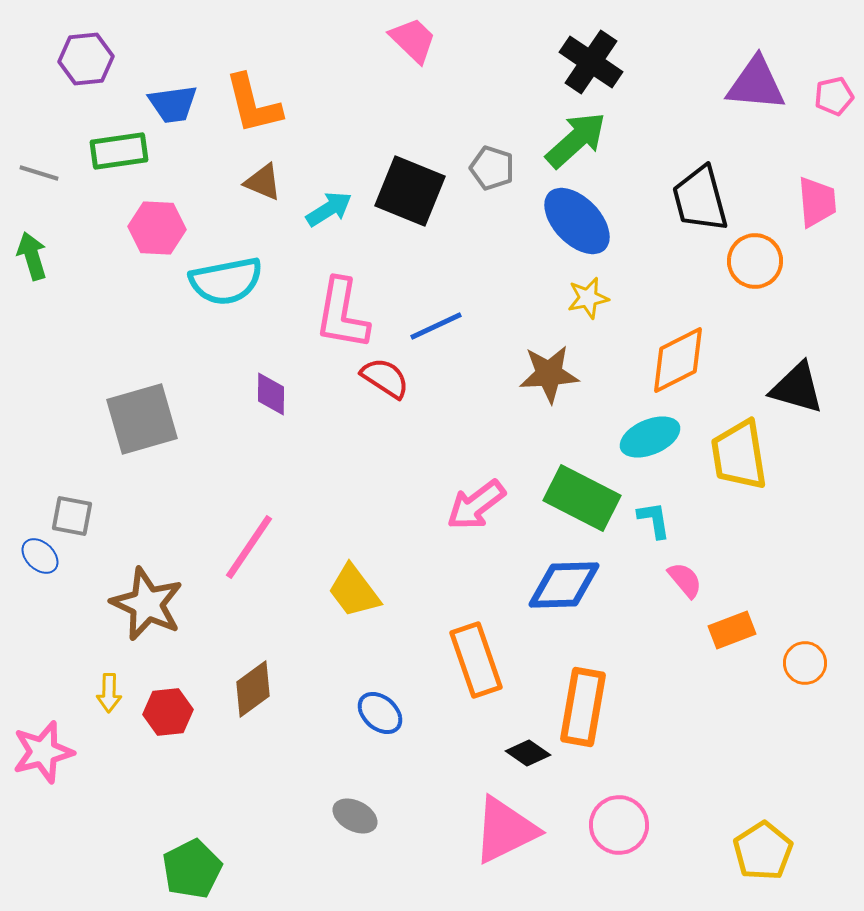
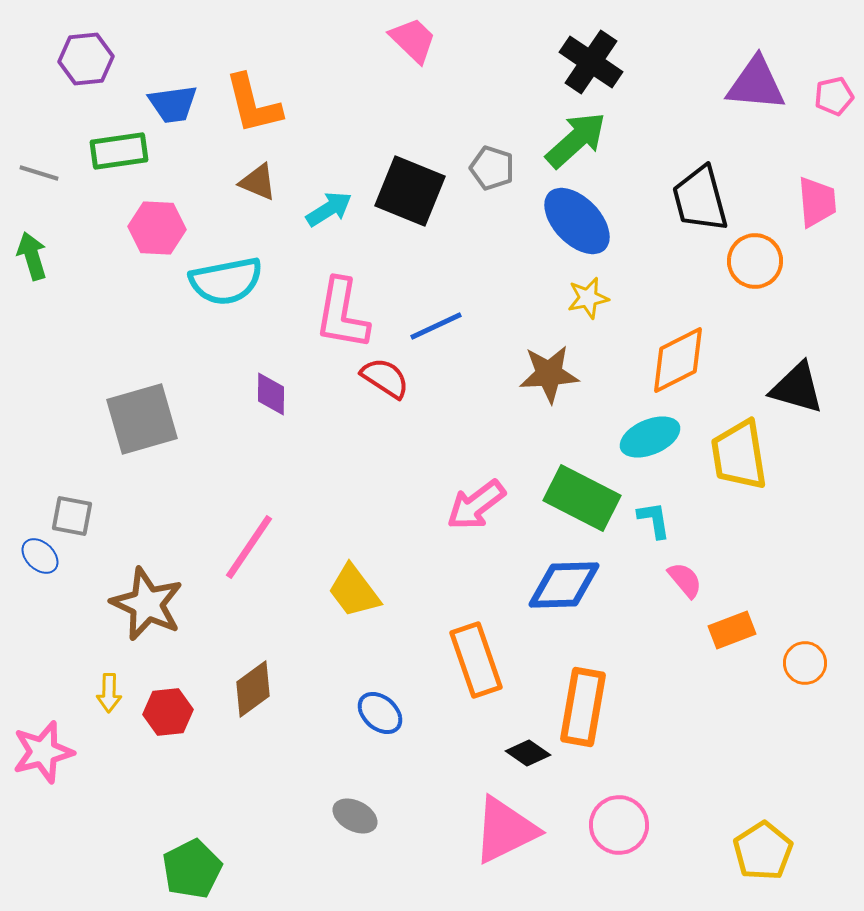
brown triangle at (263, 182): moved 5 px left
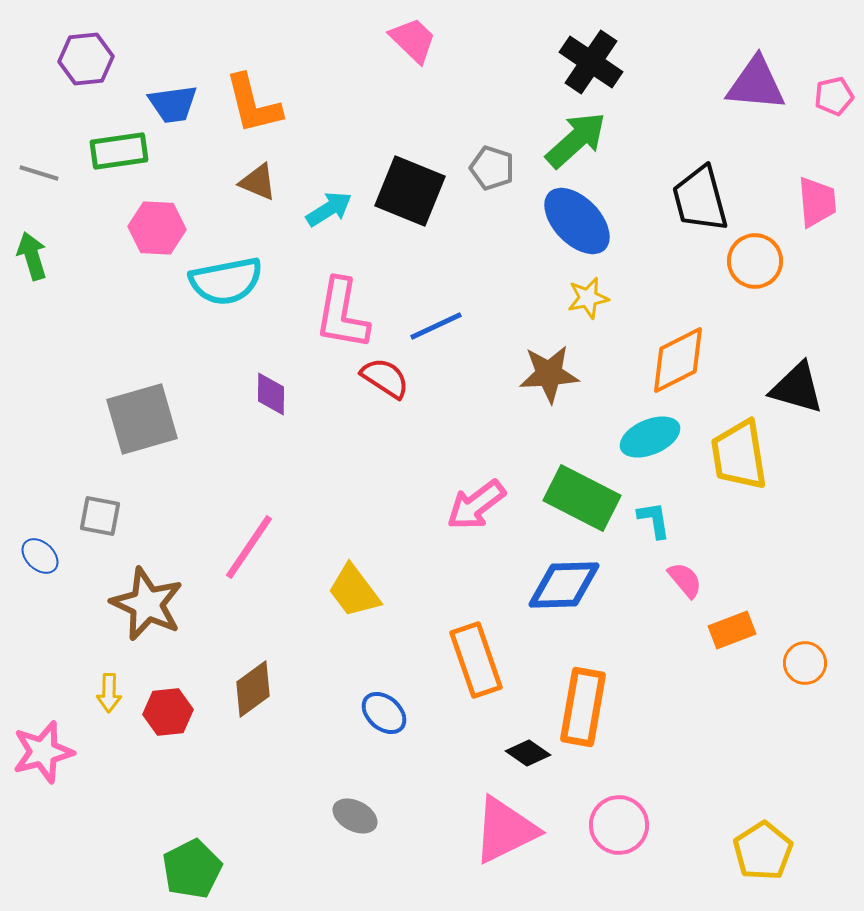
gray square at (72, 516): moved 28 px right
blue ellipse at (380, 713): moved 4 px right
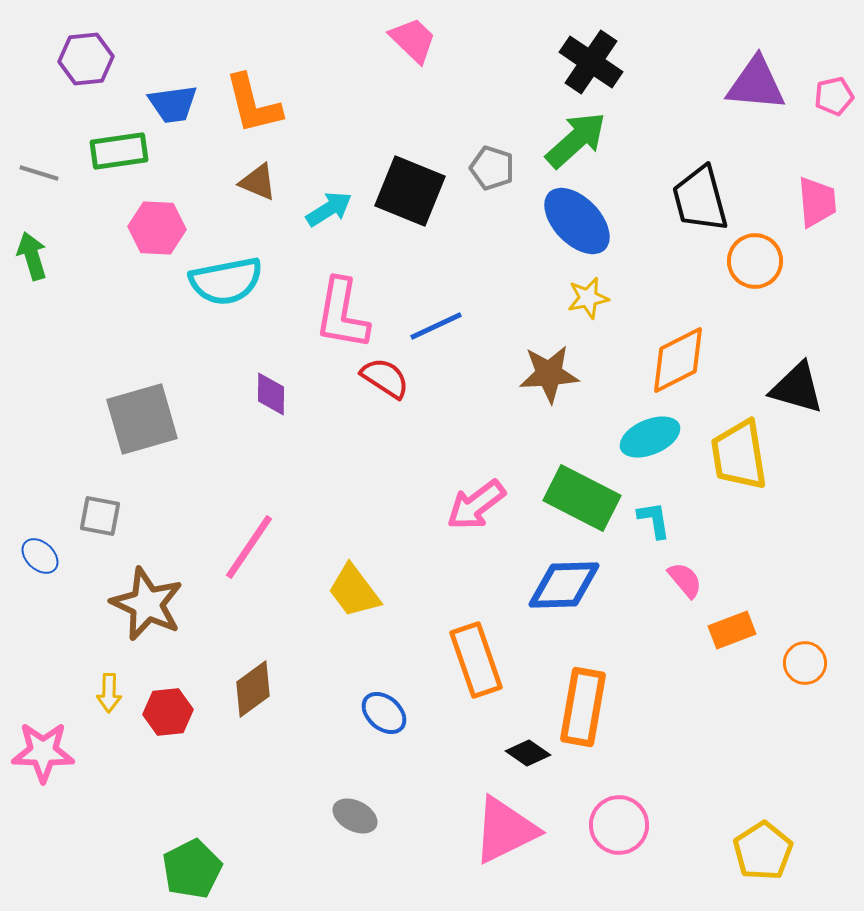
pink star at (43, 752): rotated 16 degrees clockwise
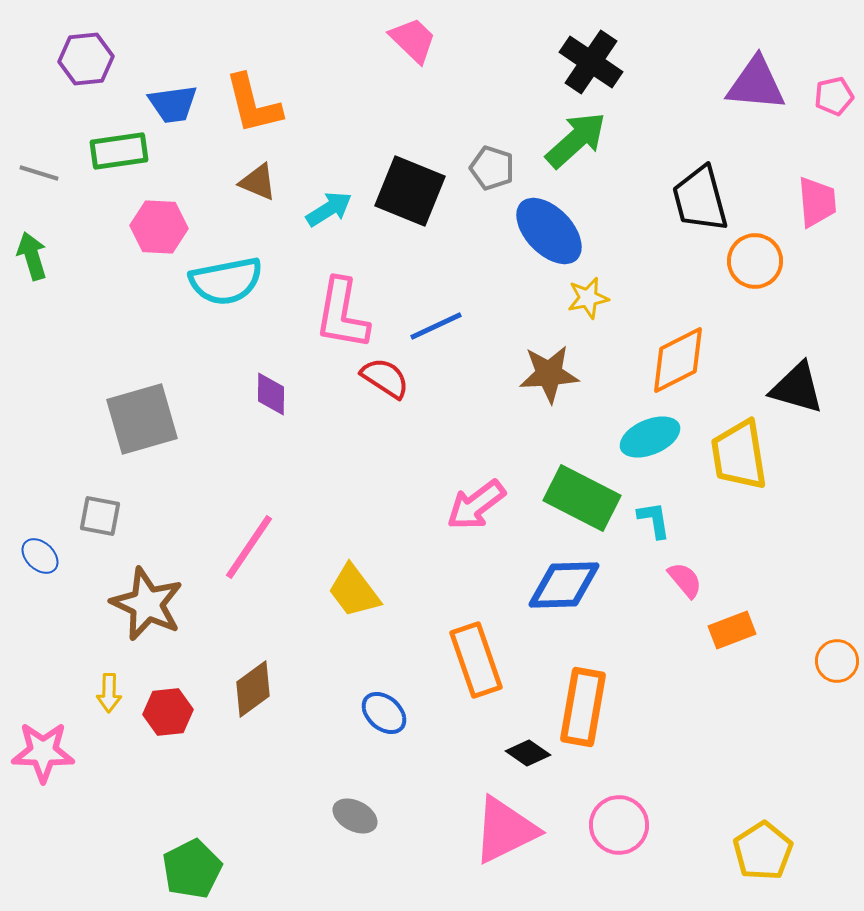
blue ellipse at (577, 221): moved 28 px left, 10 px down
pink hexagon at (157, 228): moved 2 px right, 1 px up
orange circle at (805, 663): moved 32 px right, 2 px up
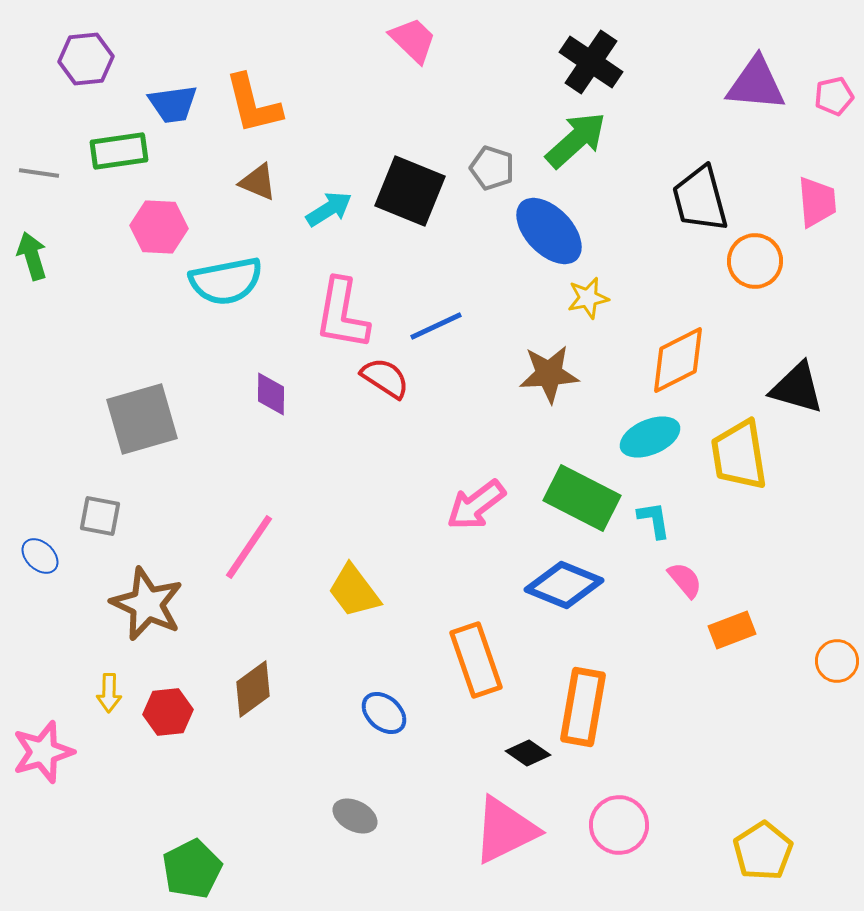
gray line at (39, 173): rotated 9 degrees counterclockwise
blue diamond at (564, 585): rotated 24 degrees clockwise
pink star at (43, 752): rotated 18 degrees counterclockwise
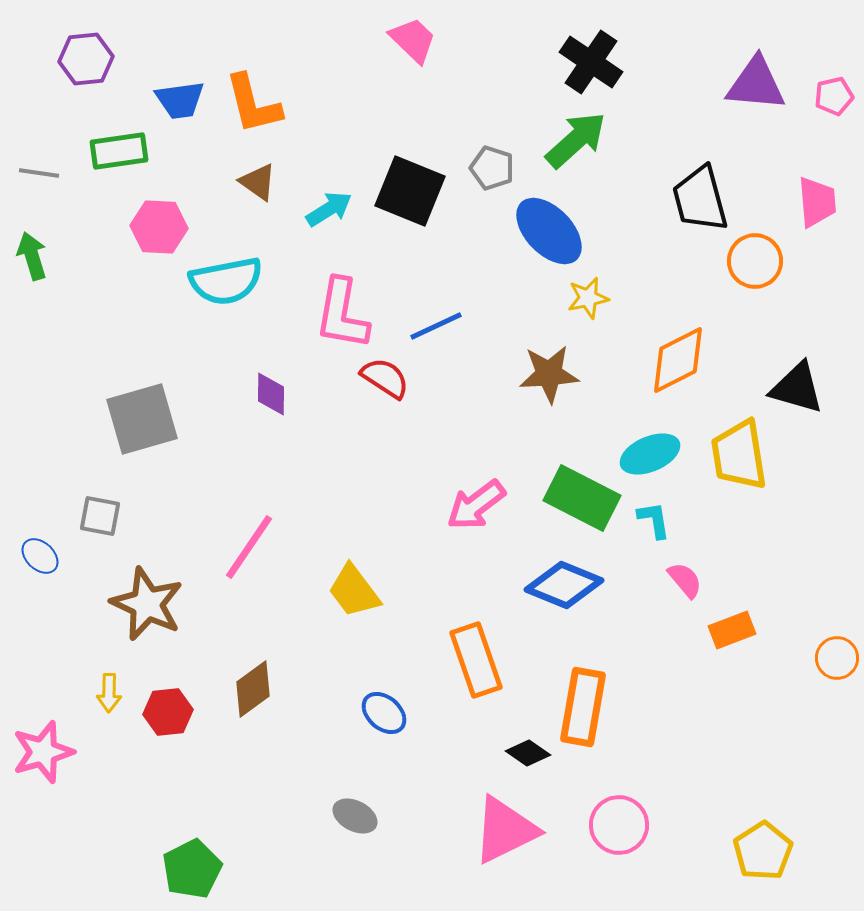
blue trapezoid at (173, 104): moved 7 px right, 4 px up
brown triangle at (258, 182): rotated 12 degrees clockwise
cyan ellipse at (650, 437): moved 17 px down
orange circle at (837, 661): moved 3 px up
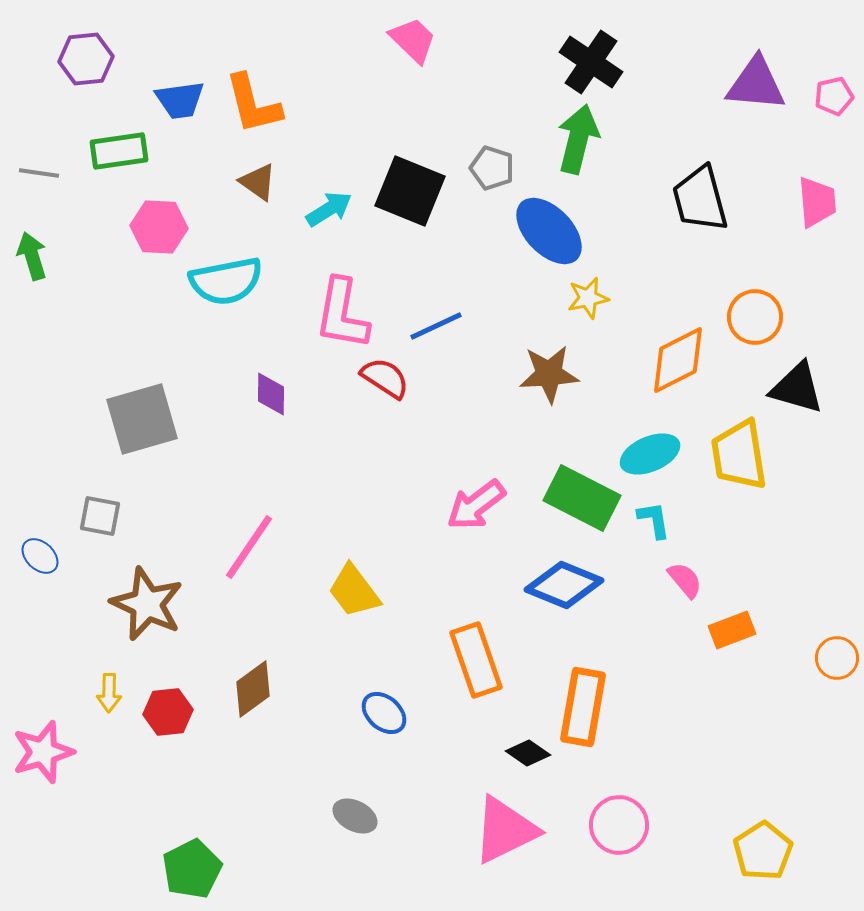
green arrow at (576, 140): moved 2 px right, 1 px up; rotated 34 degrees counterclockwise
orange circle at (755, 261): moved 56 px down
